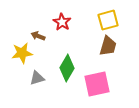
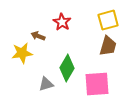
gray triangle: moved 9 px right, 6 px down
pink square: rotated 8 degrees clockwise
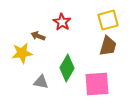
gray triangle: moved 5 px left, 2 px up; rotated 28 degrees clockwise
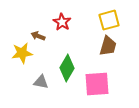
yellow square: moved 1 px right
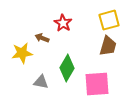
red star: moved 1 px right, 1 px down
brown arrow: moved 4 px right, 2 px down
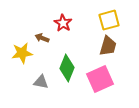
green diamond: rotated 8 degrees counterclockwise
pink square: moved 3 px right, 5 px up; rotated 20 degrees counterclockwise
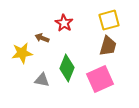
red star: moved 1 px right
gray triangle: moved 1 px right, 2 px up
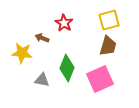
yellow star: rotated 15 degrees clockwise
